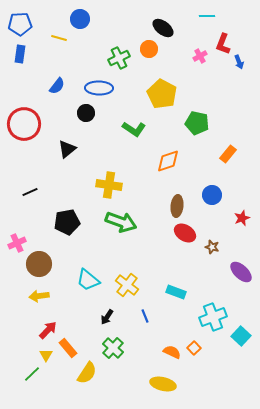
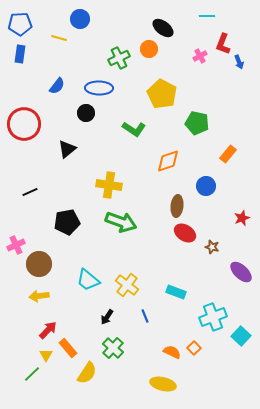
blue circle at (212, 195): moved 6 px left, 9 px up
pink cross at (17, 243): moved 1 px left, 2 px down
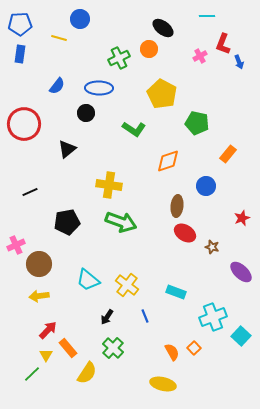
orange semicircle at (172, 352): rotated 36 degrees clockwise
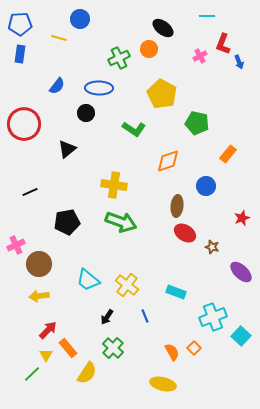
yellow cross at (109, 185): moved 5 px right
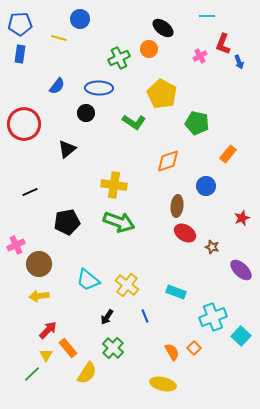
green L-shape at (134, 129): moved 7 px up
green arrow at (121, 222): moved 2 px left
purple ellipse at (241, 272): moved 2 px up
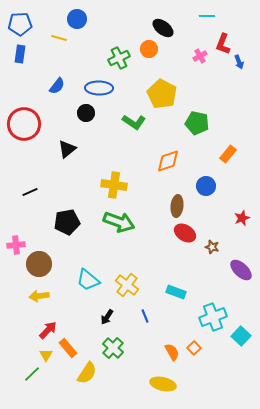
blue circle at (80, 19): moved 3 px left
pink cross at (16, 245): rotated 18 degrees clockwise
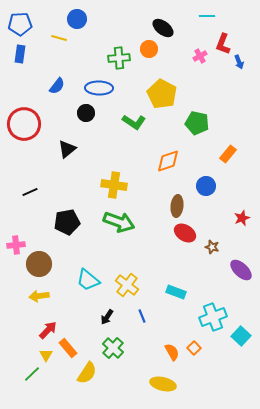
green cross at (119, 58): rotated 20 degrees clockwise
blue line at (145, 316): moved 3 px left
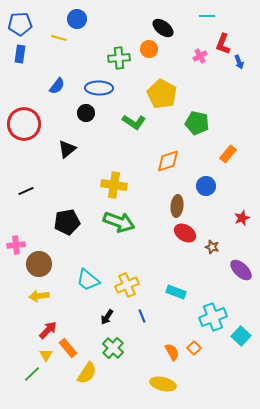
black line at (30, 192): moved 4 px left, 1 px up
yellow cross at (127, 285): rotated 30 degrees clockwise
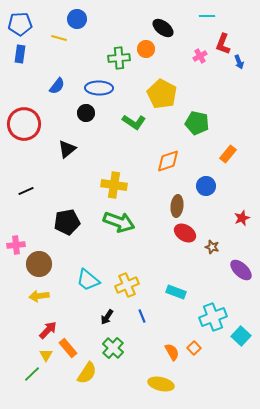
orange circle at (149, 49): moved 3 px left
yellow ellipse at (163, 384): moved 2 px left
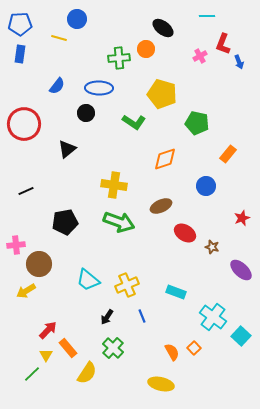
yellow pentagon at (162, 94): rotated 12 degrees counterclockwise
orange diamond at (168, 161): moved 3 px left, 2 px up
brown ellipse at (177, 206): moved 16 px left; rotated 60 degrees clockwise
black pentagon at (67, 222): moved 2 px left
yellow arrow at (39, 296): moved 13 px left, 5 px up; rotated 24 degrees counterclockwise
cyan cross at (213, 317): rotated 32 degrees counterclockwise
